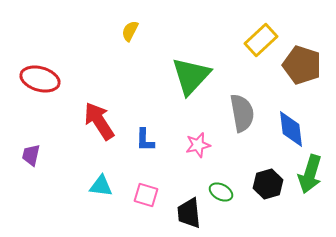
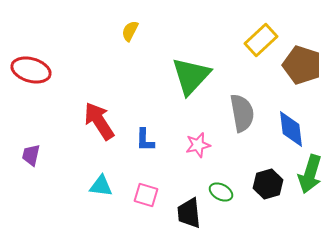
red ellipse: moved 9 px left, 9 px up
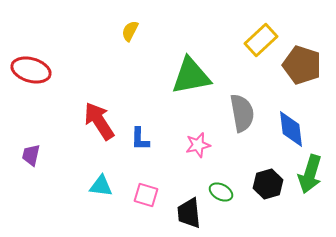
green triangle: rotated 36 degrees clockwise
blue L-shape: moved 5 px left, 1 px up
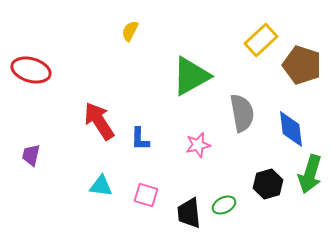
green triangle: rotated 18 degrees counterclockwise
green ellipse: moved 3 px right, 13 px down; rotated 55 degrees counterclockwise
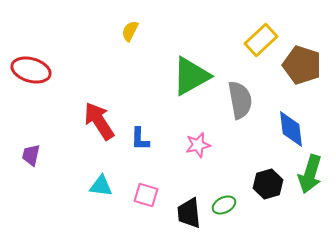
gray semicircle: moved 2 px left, 13 px up
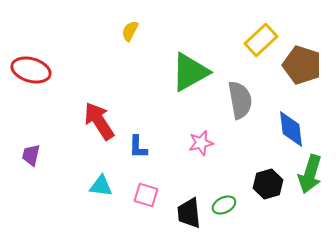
green triangle: moved 1 px left, 4 px up
blue L-shape: moved 2 px left, 8 px down
pink star: moved 3 px right, 2 px up
